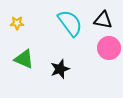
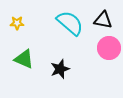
cyan semicircle: rotated 12 degrees counterclockwise
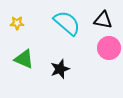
cyan semicircle: moved 3 px left
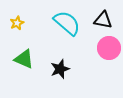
yellow star: rotated 24 degrees counterclockwise
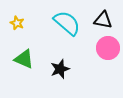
yellow star: rotated 24 degrees counterclockwise
pink circle: moved 1 px left
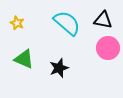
black star: moved 1 px left, 1 px up
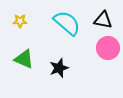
yellow star: moved 3 px right, 2 px up; rotated 24 degrees counterclockwise
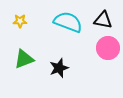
cyan semicircle: moved 1 px right, 1 px up; rotated 20 degrees counterclockwise
green triangle: rotated 45 degrees counterclockwise
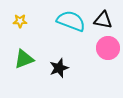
cyan semicircle: moved 3 px right, 1 px up
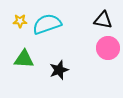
cyan semicircle: moved 24 px left, 3 px down; rotated 40 degrees counterclockwise
green triangle: rotated 25 degrees clockwise
black star: moved 2 px down
